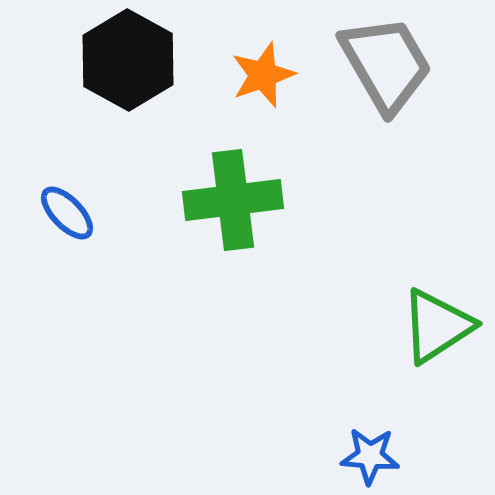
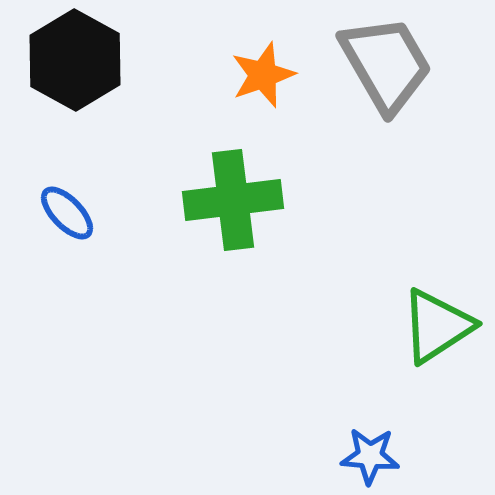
black hexagon: moved 53 px left
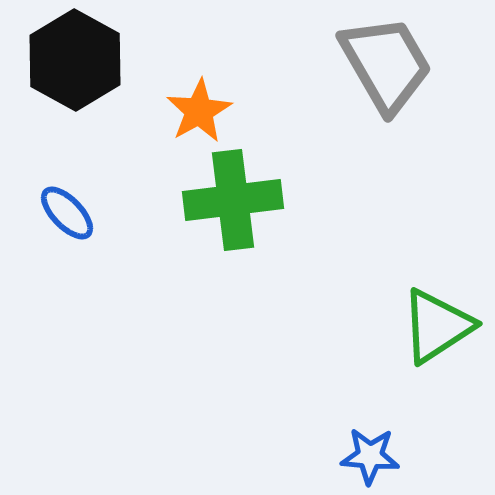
orange star: moved 64 px left, 36 px down; rotated 10 degrees counterclockwise
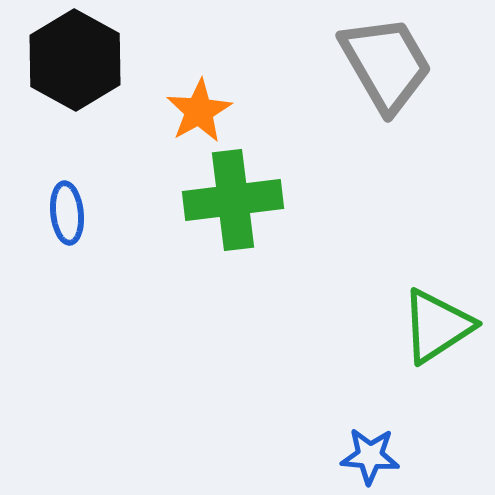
blue ellipse: rotated 38 degrees clockwise
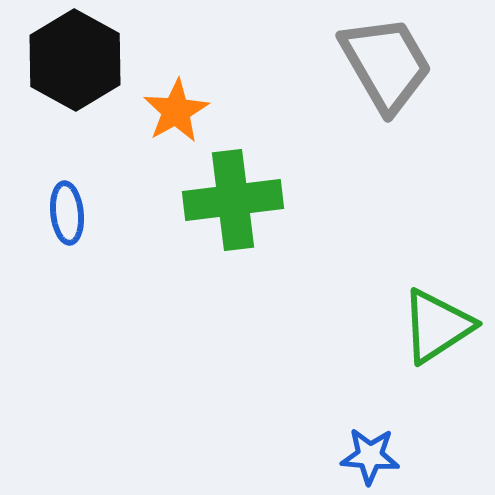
orange star: moved 23 px left
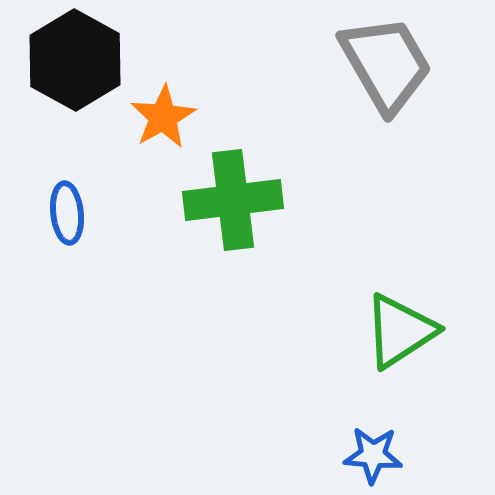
orange star: moved 13 px left, 6 px down
green triangle: moved 37 px left, 5 px down
blue star: moved 3 px right, 1 px up
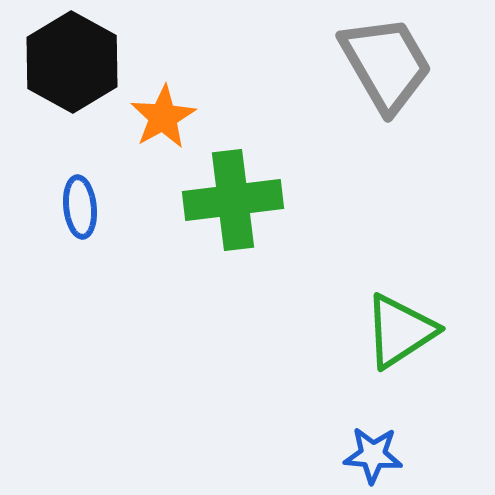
black hexagon: moved 3 px left, 2 px down
blue ellipse: moved 13 px right, 6 px up
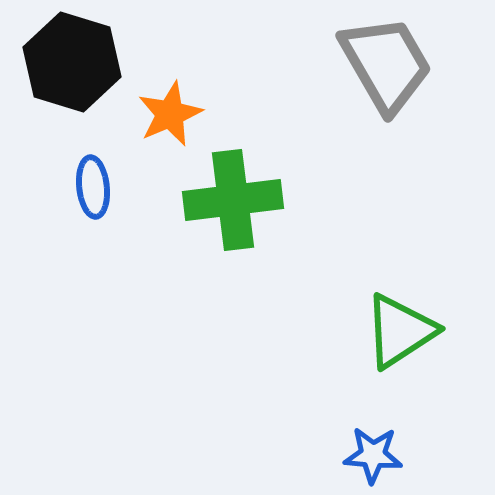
black hexagon: rotated 12 degrees counterclockwise
orange star: moved 7 px right, 3 px up; rotated 6 degrees clockwise
blue ellipse: moved 13 px right, 20 px up
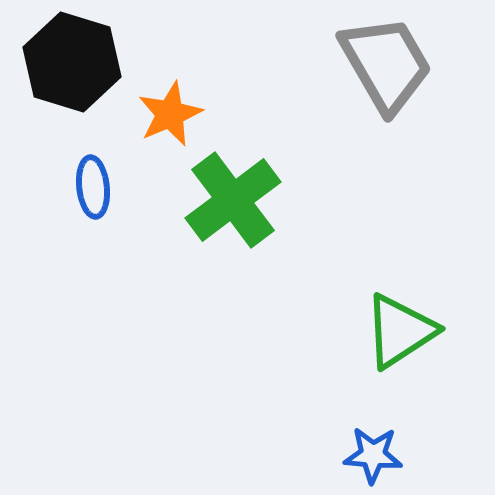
green cross: rotated 30 degrees counterclockwise
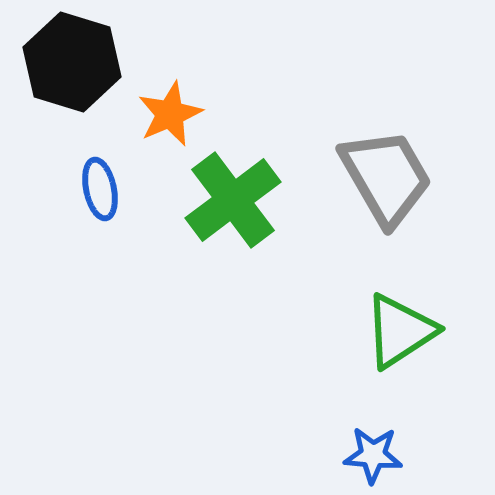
gray trapezoid: moved 113 px down
blue ellipse: moved 7 px right, 2 px down; rotated 6 degrees counterclockwise
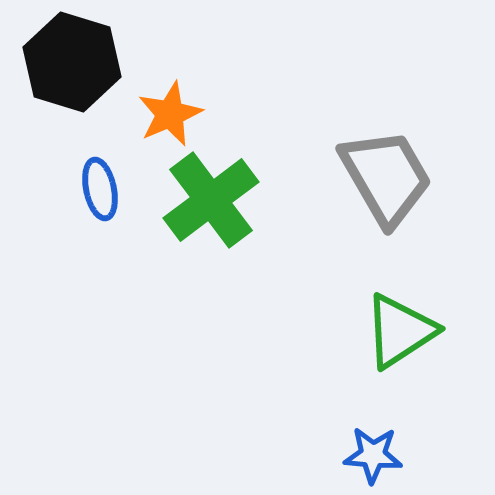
green cross: moved 22 px left
